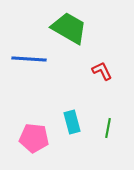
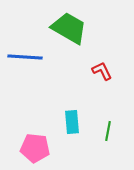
blue line: moved 4 px left, 2 px up
cyan rectangle: rotated 10 degrees clockwise
green line: moved 3 px down
pink pentagon: moved 1 px right, 10 px down
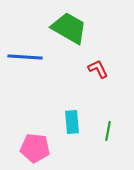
red L-shape: moved 4 px left, 2 px up
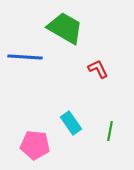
green trapezoid: moved 4 px left
cyan rectangle: moved 1 px left, 1 px down; rotated 30 degrees counterclockwise
green line: moved 2 px right
pink pentagon: moved 3 px up
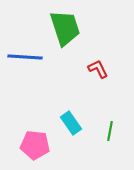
green trapezoid: rotated 42 degrees clockwise
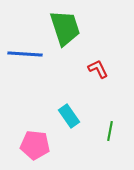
blue line: moved 3 px up
cyan rectangle: moved 2 px left, 7 px up
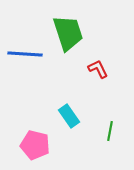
green trapezoid: moved 3 px right, 5 px down
pink pentagon: rotated 8 degrees clockwise
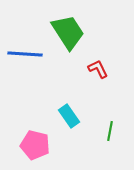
green trapezoid: moved 1 px up; rotated 15 degrees counterclockwise
